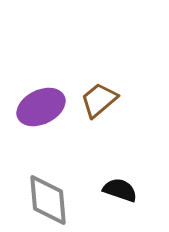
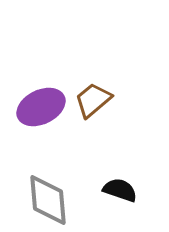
brown trapezoid: moved 6 px left
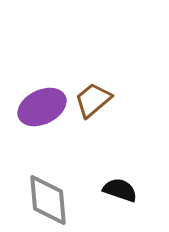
purple ellipse: moved 1 px right
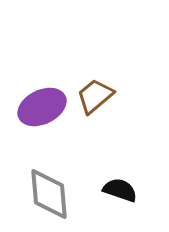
brown trapezoid: moved 2 px right, 4 px up
gray diamond: moved 1 px right, 6 px up
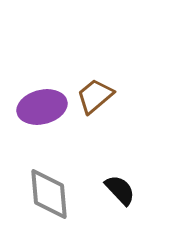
purple ellipse: rotated 12 degrees clockwise
black semicircle: rotated 28 degrees clockwise
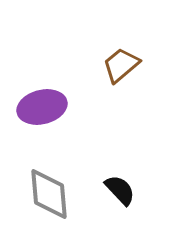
brown trapezoid: moved 26 px right, 31 px up
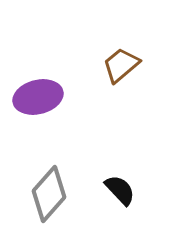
purple ellipse: moved 4 px left, 10 px up
gray diamond: rotated 46 degrees clockwise
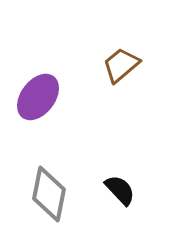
purple ellipse: rotated 39 degrees counterclockwise
gray diamond: rotated 30 degrees counterclockwise
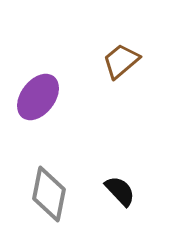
brown trapezoid: moved 4 px up
black semicircle: moved 1 px down
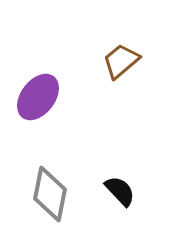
gray diamond: moved 1 px right
